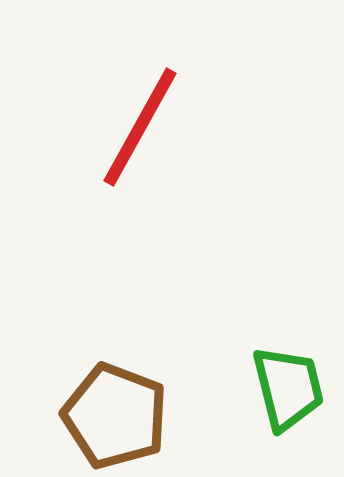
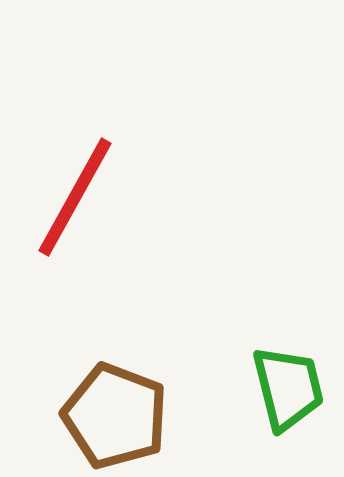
red line: moved 65 px left, 70 px down
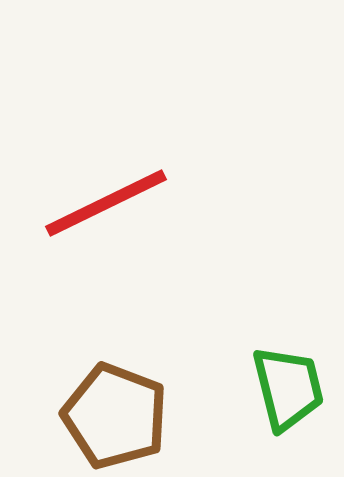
red line: moved 31 px right, 6 px down; rotated 35 degrees clockwise
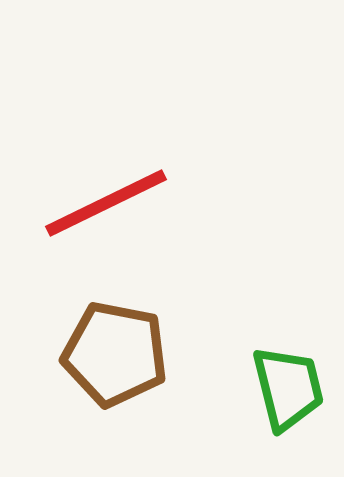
brown pentagon: moved 62 px up; rotated 10 degrees counterclockwise
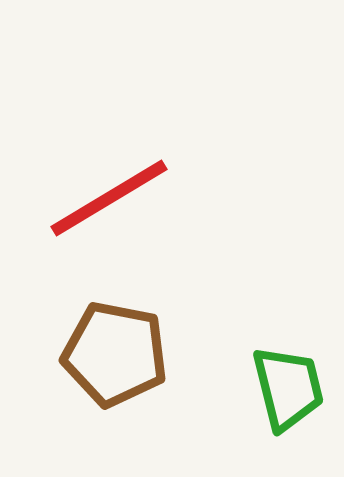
red line: moved 3 px right, 5 px up; rotated 5 degrees counterclockwise
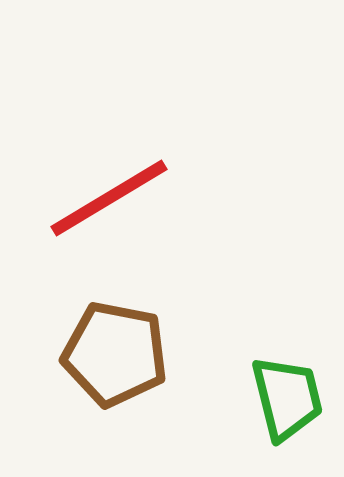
green trapezoid: moved 1 px left, 10 px down
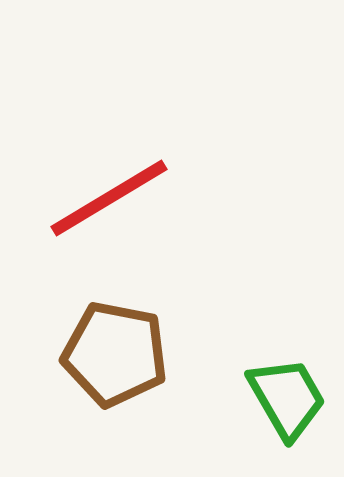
green trapezoid: rotated 16 degrees counterclockwise
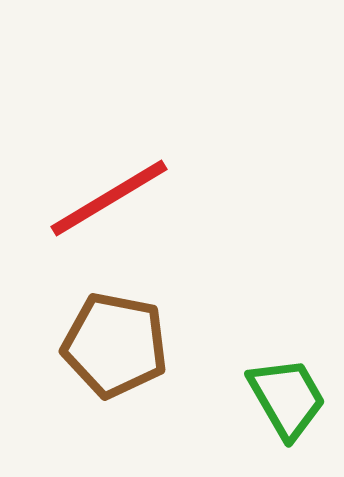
brown pentagon: moved 9 px up
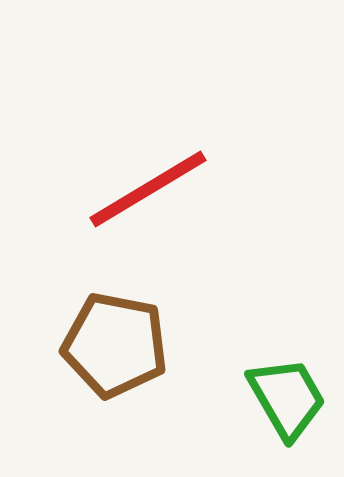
red line: moved 39 px right, 9 px up
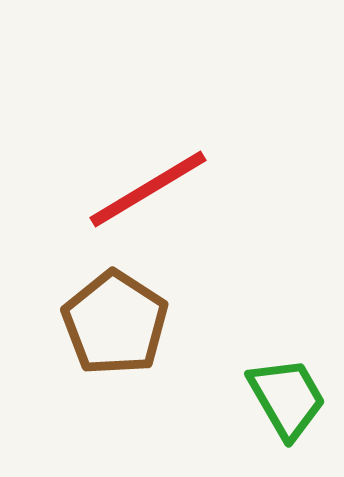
brown pentagon: moved 22 px up; rotated 22 degrees clockwise
